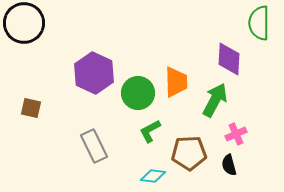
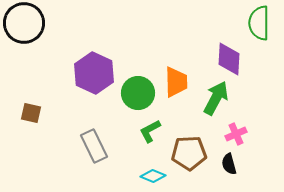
green arrow: moved 1 px right, 2 px up
brown square: moved 5 px down
black semicircle: moved 1 px up
cyan diamond: rotated 15 degrees clockwise
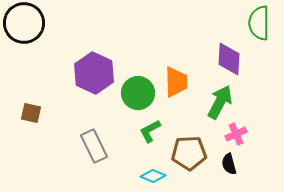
green arrow: moved 4 px right, 4 px down
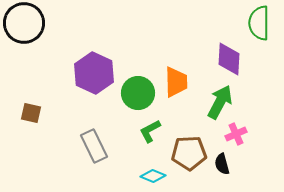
black semicircle: moved 7 px left
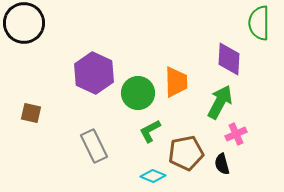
brown pentagon: moved 3 px left; rotated 8 degrees counterclockwise
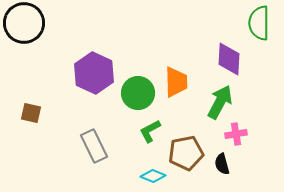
pink cross: rotated 15 degrees clockwise
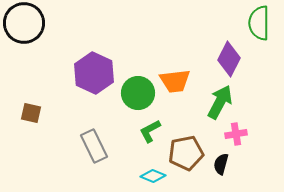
purple diamond: rotated 24 degrees clockwise
orange trapezoid: moved 1 px left, 1 px up; rotated 84 degrees clockwise
black semicircle: moved 1 px left; rotated 30 degrees clockwise
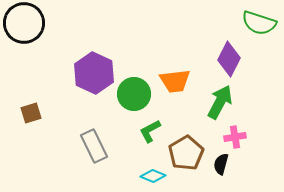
green semicircle: rotated 72 degrees counterclockwise
green circle: moved 4 px left, 1 px down
brown square: rotated 30 degrees counterclockwise
pink cross: moved 1 px left, 3 px down
brown pentagon: rotated 20 degrees counterclockwise
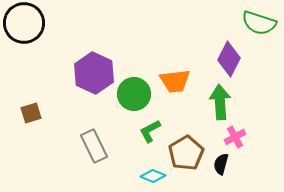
green arrow: rotated 32 degrees counterclockwise
pink cross: rotated 20 degrees counterclockwise
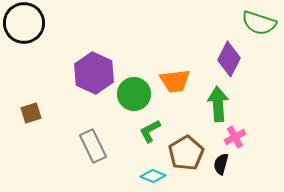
green arrow: moved 2 px left, 2 px down
gray rectangle: moved 1 px left
